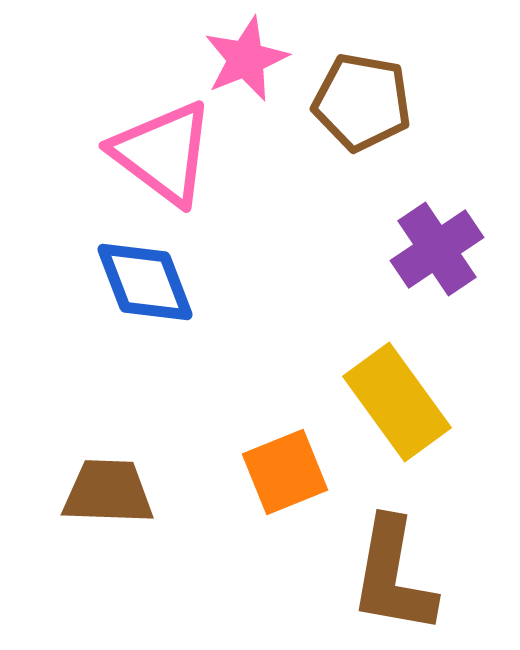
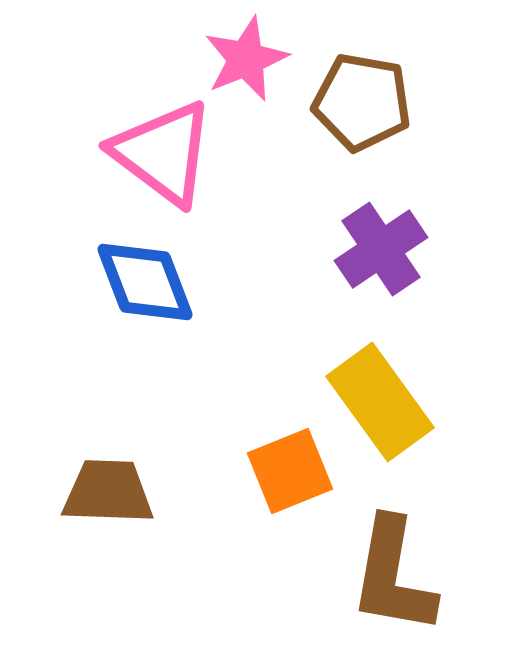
purple cross: moved 56 px left
yellow rectangle: moved 17 px left
orange square: moved 5 px right, 1 px up
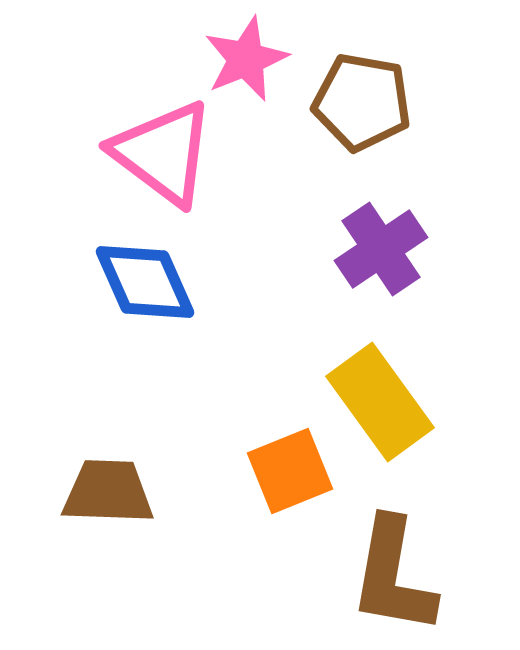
blue diamond: rotated 3 degrees counterclockwise
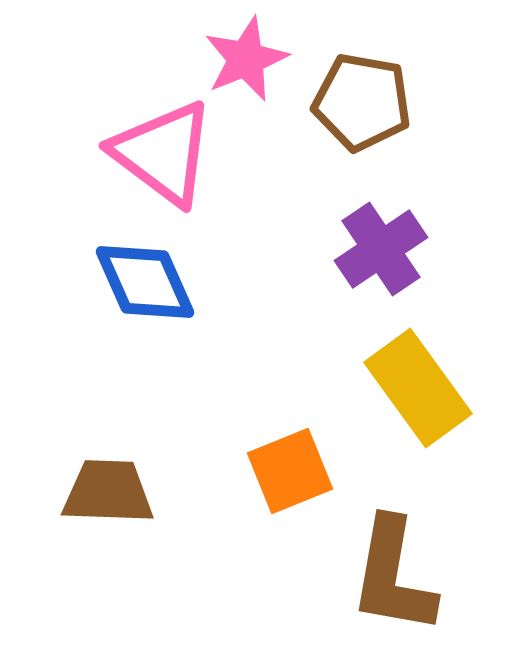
yellow rectangle: moved 38 px right, 14 px up
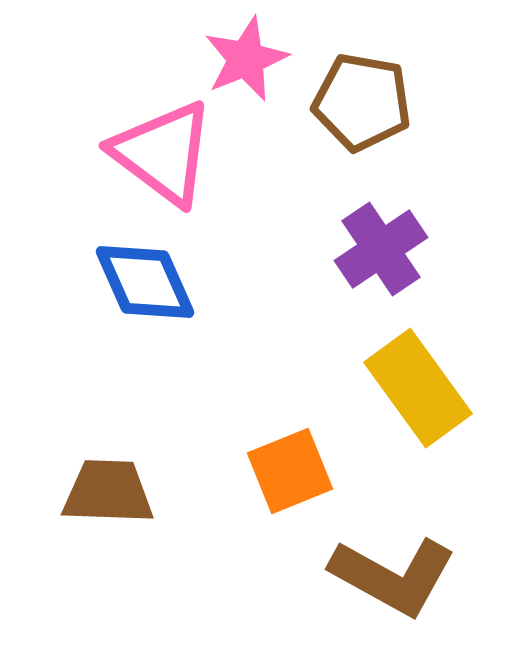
brown L-shape: rotated 71 degrees counterclockwise
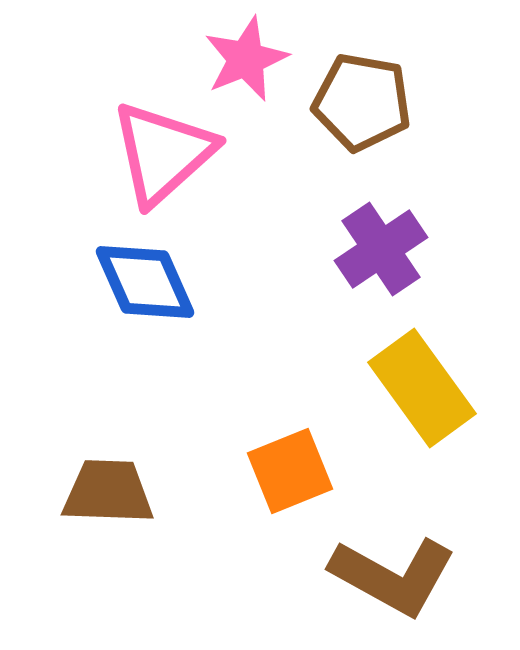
pink triangle: rotated 41 degrees clockwise
yellow rectangle: moved 4 px right
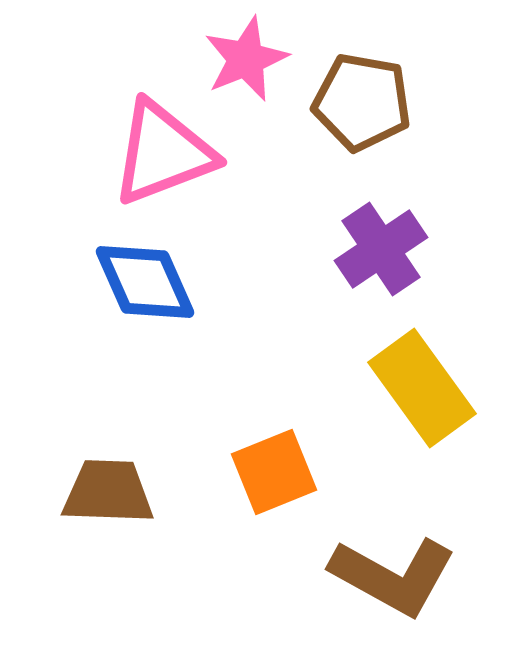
pink triangle: rotated 21 degrees clockwise
orange square: moved 16 px left, 1 px down
